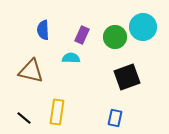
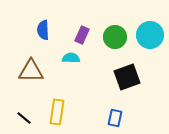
cyan circle: moved 7 px right, 8 px down
brown triangle: rotated 12 degrees counterclockwise
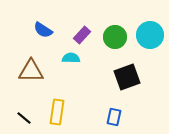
blue semicircle: rotated 54 degrees counterclockwise
purple rectangle: rotated 18 degrees clockwise
blue rectangle: moved 1 px left, 1 px up
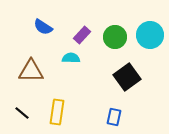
blue semicircle: moved 3 px up
black square: rotated 16 degrees counterclockwise
black line: moved 2 px left, 5 px up
